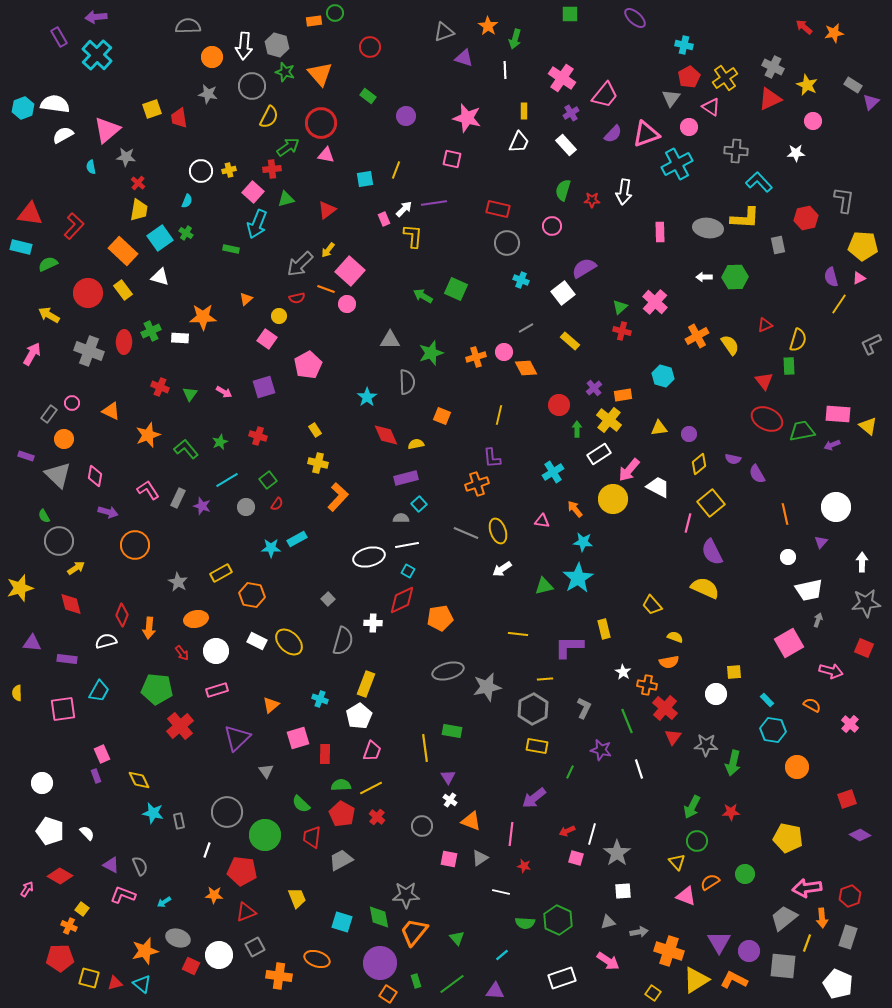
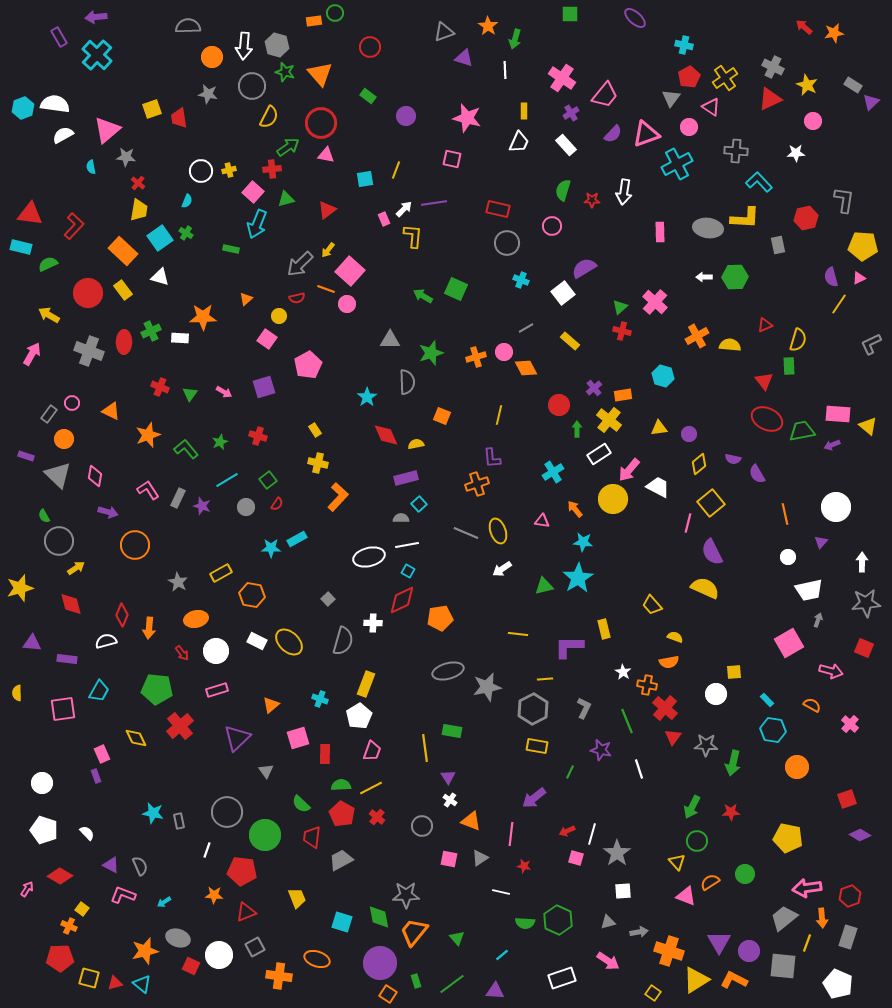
yellow semicircle at (730, 345): rotated 50 degrees counterclockwise
yellow diamond at (139, 780): moved 3 px left, 42 px up
white pentagon at (50, 831): moved 6 px left, 1 px up
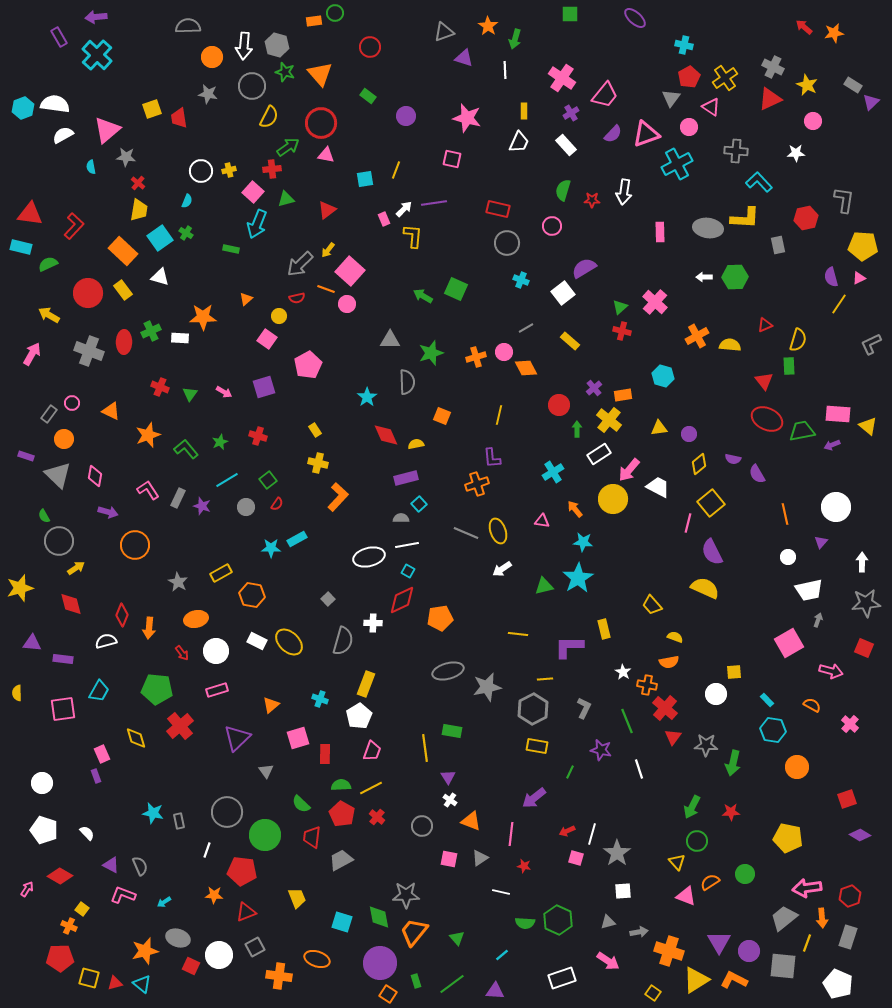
purple rectangle at (67, 659): moved 4 px left
yellow diamond at (136, 738): rotated 10 degrees clockwise
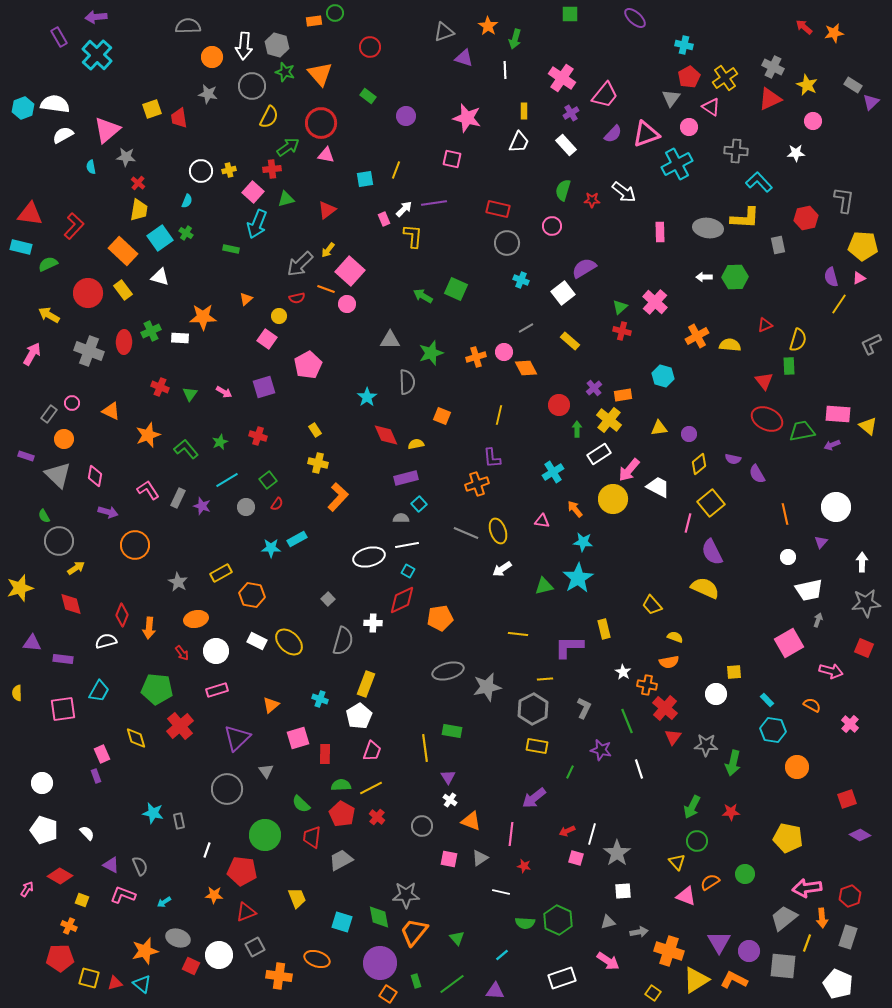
white arrow at (624, 192): rotated 60 degrees counterclockwise
gray circle at (227, 812): moved 23 px up
yellow square at (82, 909): moved 9 px up; rotated 16 degrees counterclockwise
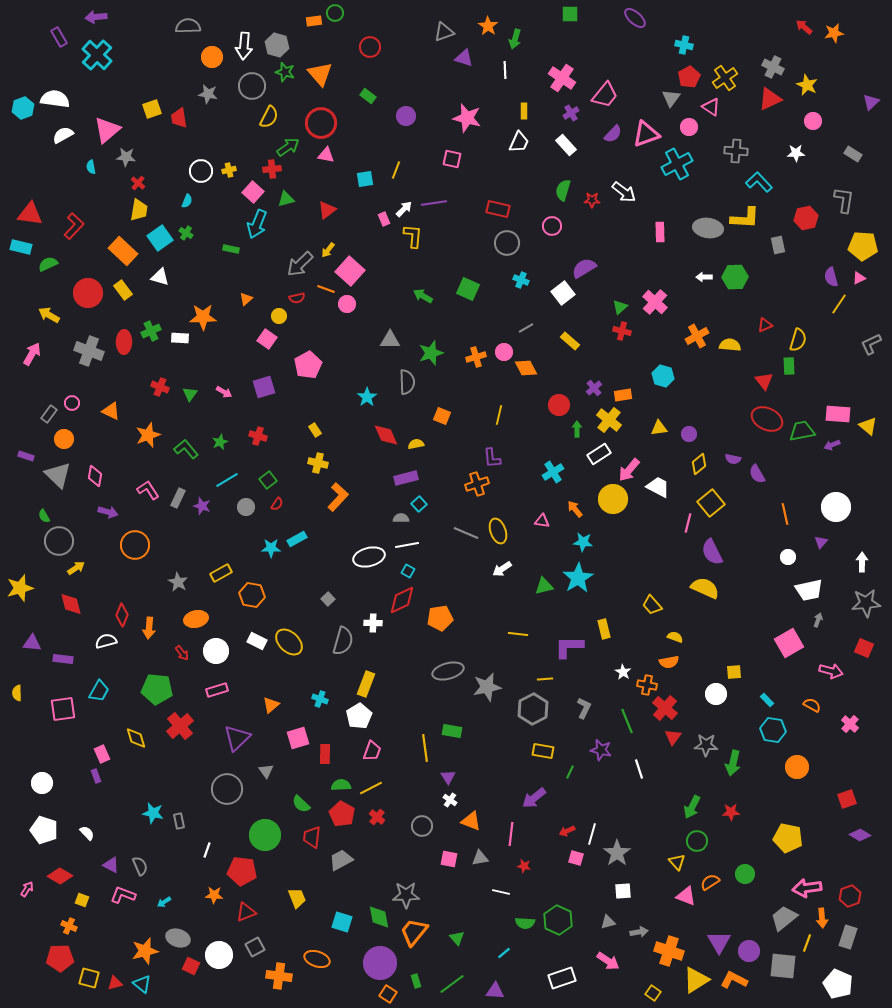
gray rectangle at (853, 85): moved 69 px down
white semicircle at (55, 104): moved 5 px up
green square at (456, 289): moved 12 px right
yellow rectangle at (537, 746): moved 6 px right, 5 px down
gray triangle at (480, 858): rotated 24 degrees clockwise
cyan line at (502, 955): moved 2 px right, 2 px up
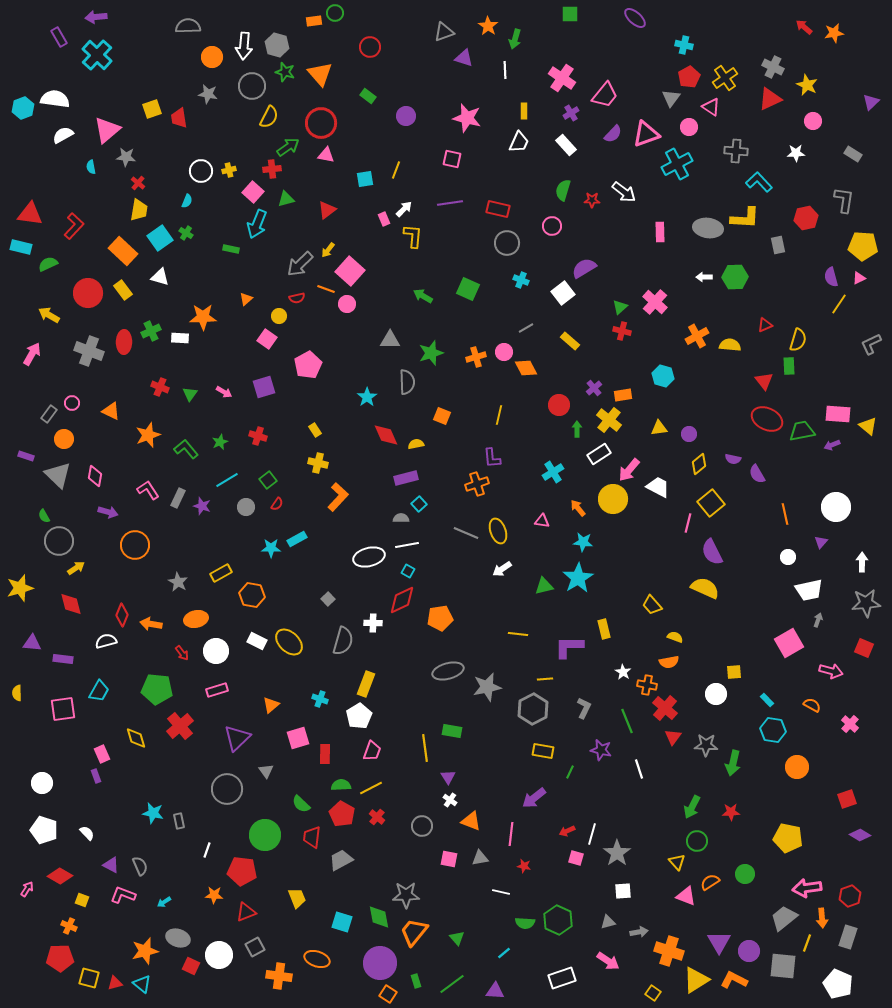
purple line at (434, 203): moved 16 px right
orange arrow at (575, 509): moved 3 px right, 1 px up
orange arrow at (149, 628): moved 2 px right, 4 px up; rotated 95 degrees clockwise
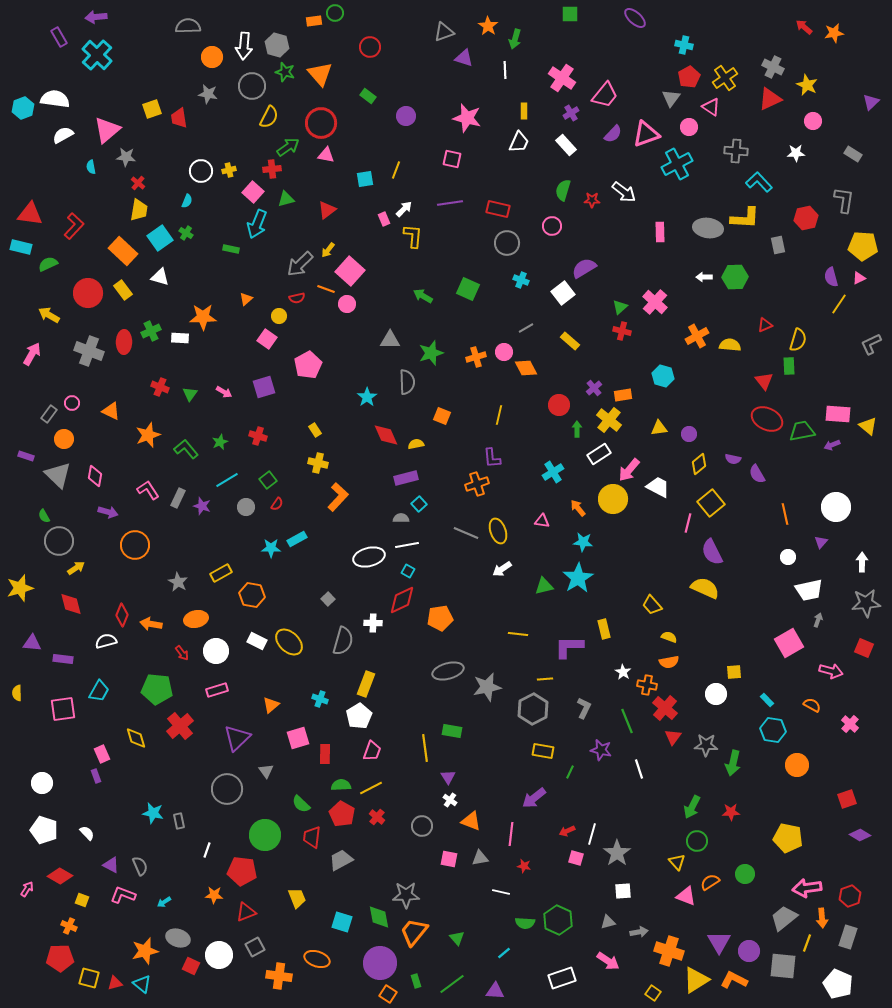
yellow semicircle at (675, 637): moved 6 px left
orange circle at (797, 767): moved 2 px up
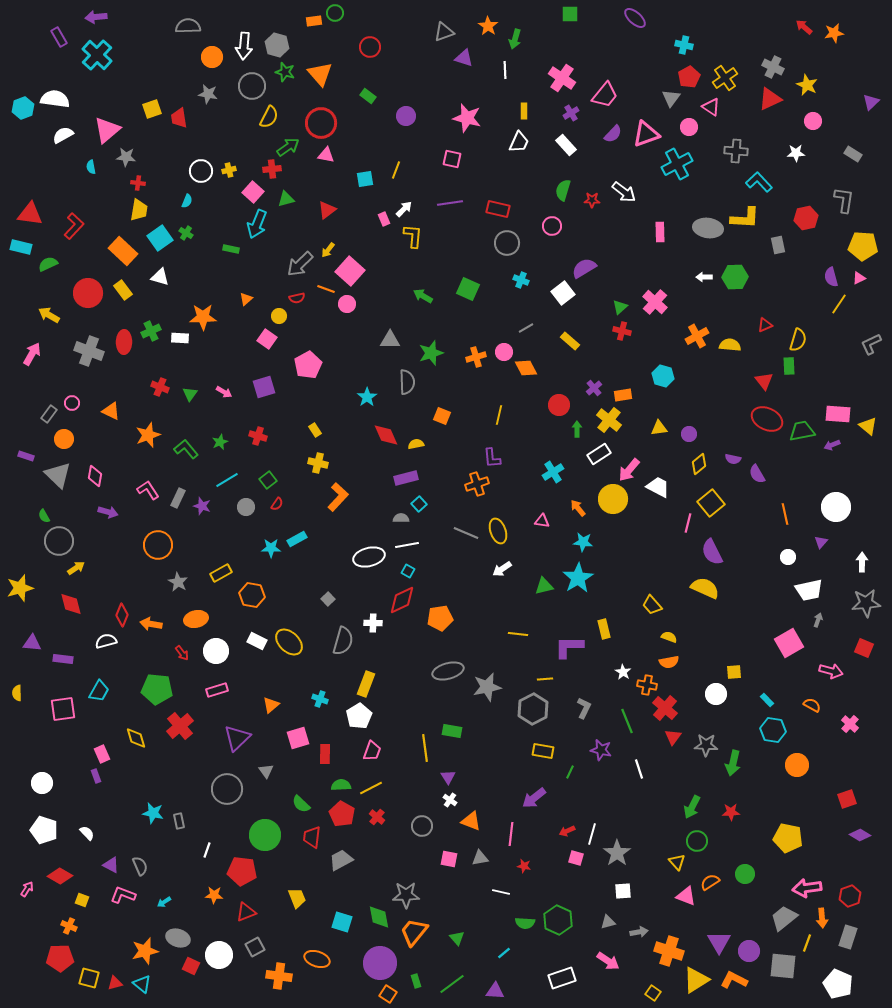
red cross at (138, 183): rotated 32 degrees counterclockwise
orange circle at (135, 545): moved 23 px right
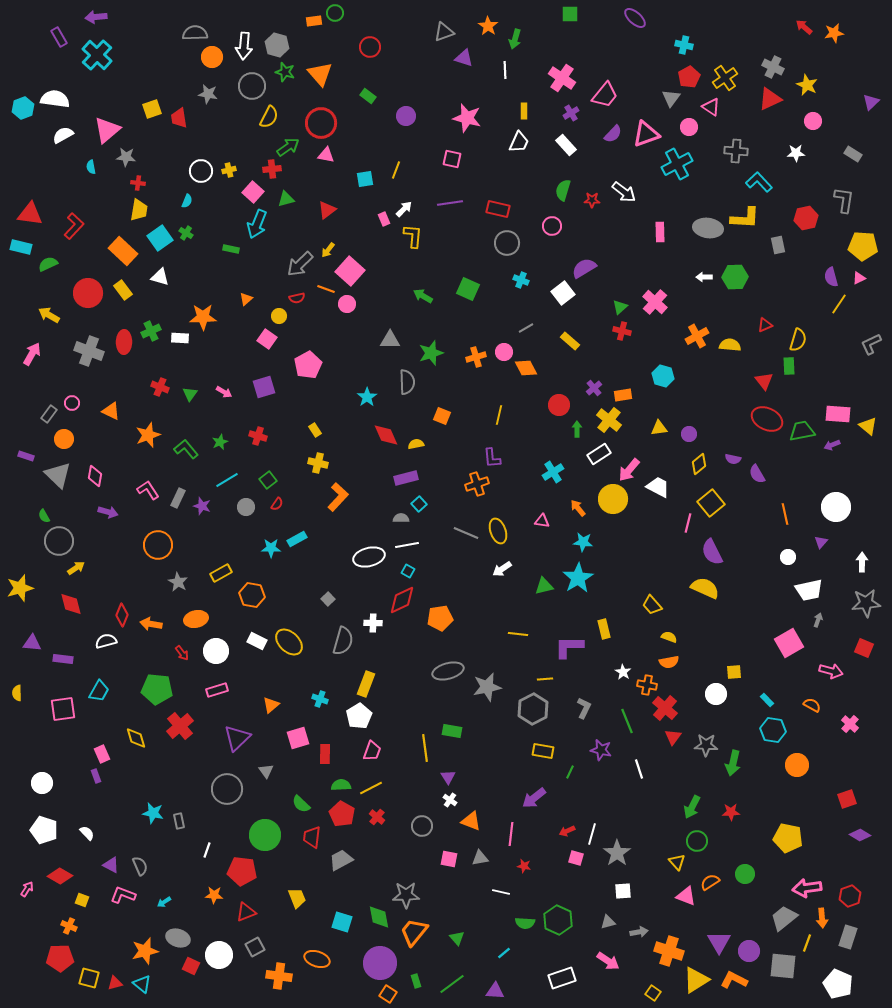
gray semicircle at (188, 26): moved 7 px right, 7 px down
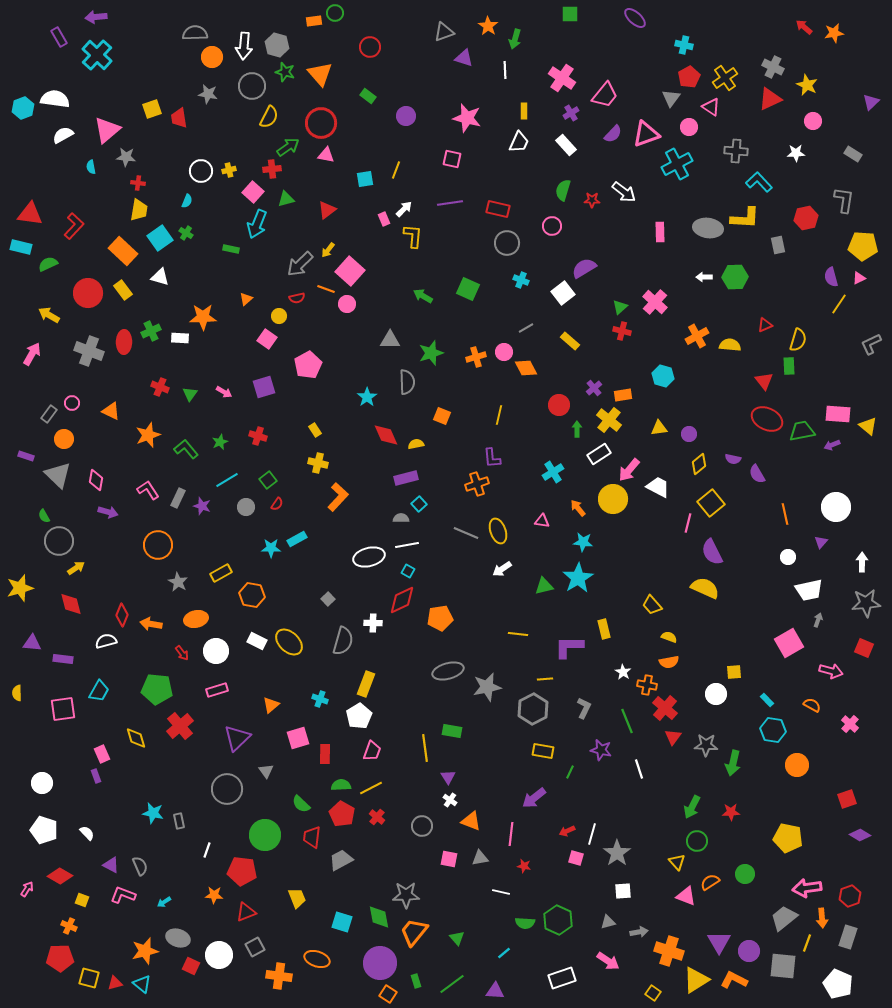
pink diamond at (95, 476): moved 1 px right, 4 px down
